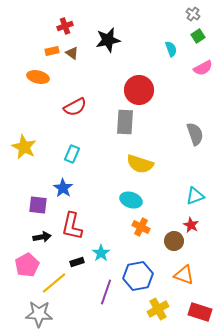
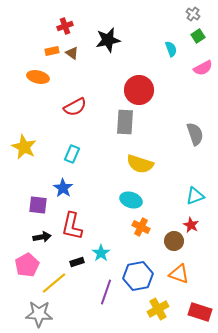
orange triangle: moved 5 px left, 1 px up
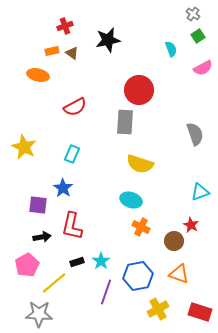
orange ellipse: moved 2 px up
cyan triangle: moved 5 px right, 4 px up
cyan star: moved 8 px down
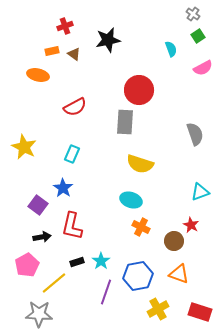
brown triangle: moved 2 px right, 1 px down
purple square: rotated 30 degrees clockwise
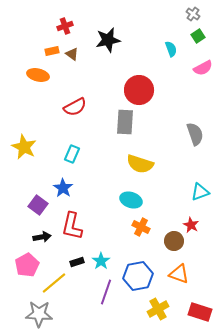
brown triangle: moved 2 px left
